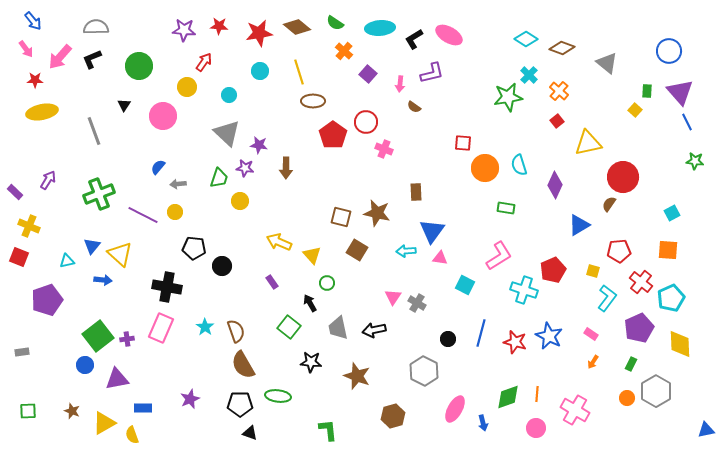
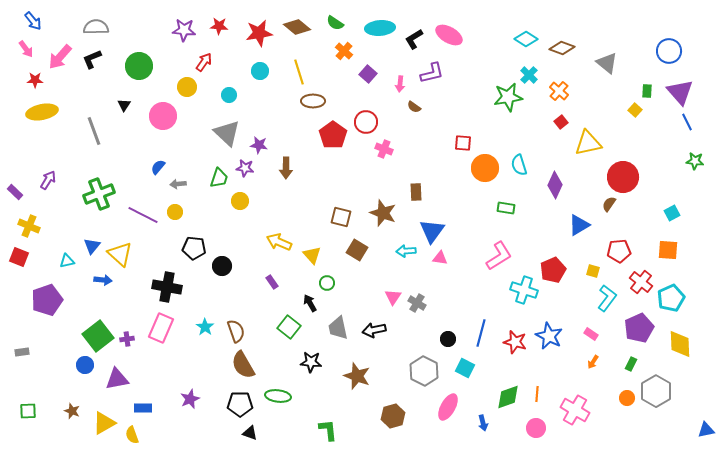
red square at (557, 121): moved 4 px right, 1 px down
brown star at (377, 213): moved 6 px right; rotated 8 degrees clockwise
cyan square at (465, 285): moved 83 px down
pink ellipse at (455, 409): moved 7 px left, 2 px up
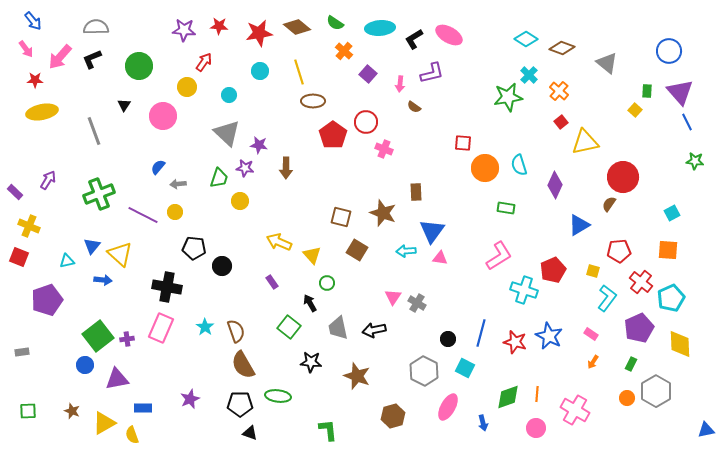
yellow triangle at (588, 143): moved 3 px left, 1 px up
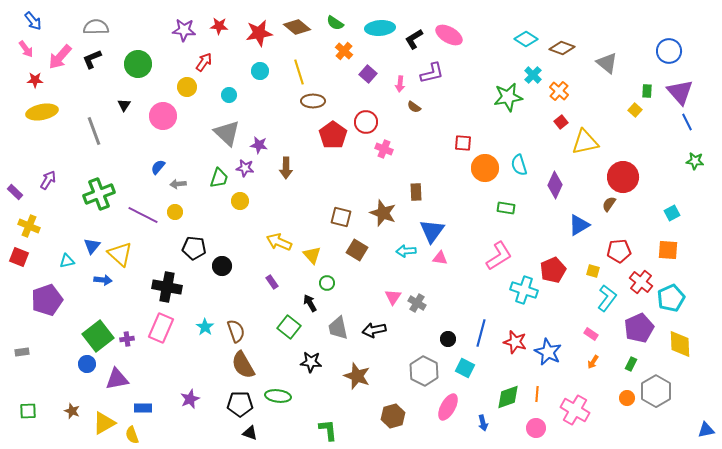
green circle at (139, 66): moved 1 px left, 2 px up
cyan cross at (529, 75): moved 4 px right
blue star at (549, 336): moved 1 px left, 16 px down
blue circle at (85, 365): moved 2 px right, 1 px up
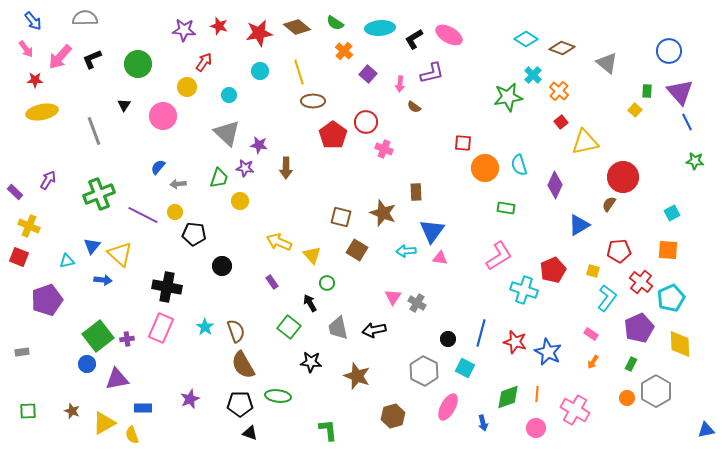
red star at (219, 26): rotated 12 degrees clockwise
gray semicircle at (96, 27): moved 11 px left, 9 px up
black pentagon at (194, 248): moved 14 px up
